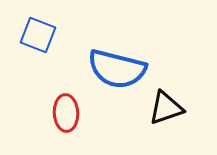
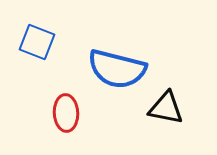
blue square: moved 1 px left, 7 px down
black triangle: rotated 30 degrees clockwise
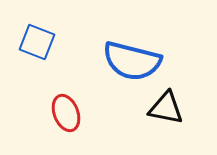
blue semicircle: moved 15 px right, 8 px up
red ellipse: rotated 18 degrees counterclockwise
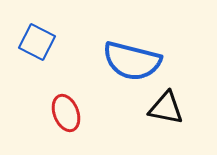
blue square: rotated 6 degrees clockwise
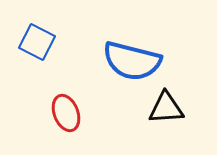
black triangle: rotated 15 degrees counterclockwise
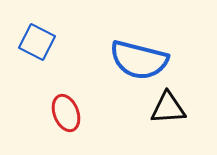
blue semicircle: moved 7 px right, 1 px up
black triangle: moved 2 px right
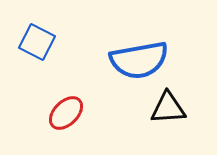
blue semicircle: rotated 24 degrees counterclockwise
red ellipse: rotated 66 degrees clockwise
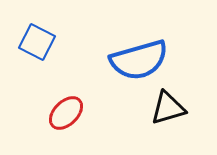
blue semicircle: rotated 6 degrees counterclockwise
black triangle: rotated 12 degrees counterclockwise
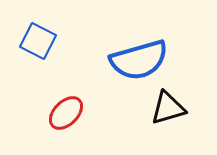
blue square: moved 1 px right, 1 px up
